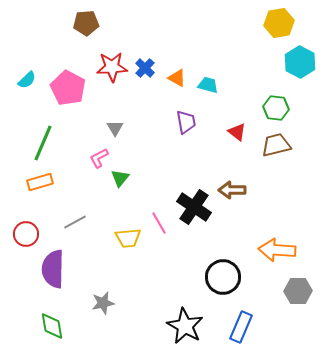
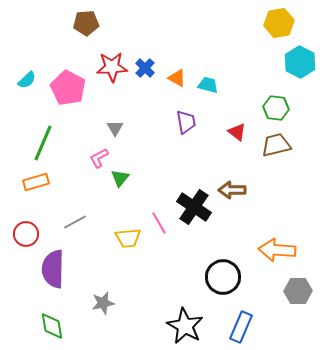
orange rectangle: moved 4 px left
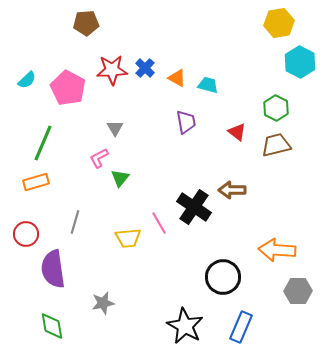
red star: moved 3 px down
green hexagon: rotated 20 degrees clockwise
gray line: rotated 45 degrees counterclockwise
purple semicircle: rotated 9 degrees counterclockwise
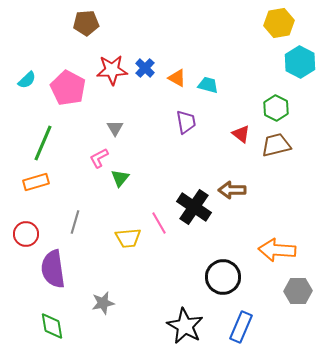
red triangle: moved 4 px right, 2 px down
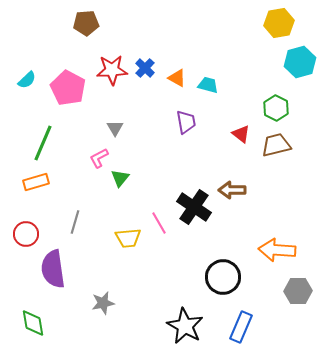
cyan hexagon: rotated 16 degrees clockwise
green diamond: moved 19 px left, 3 px up
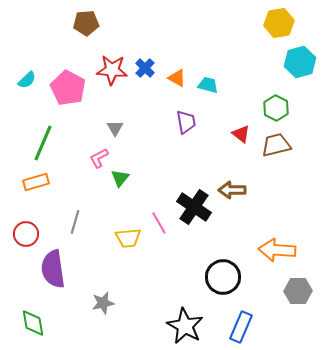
red star: rotated 8 degrees clockwise
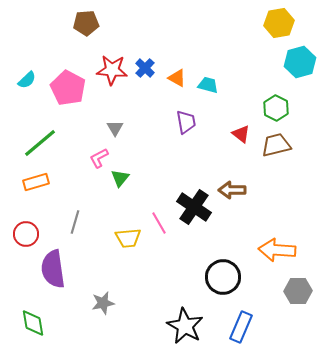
green line: moved 3 px left; rotated 27 degrees clockwise
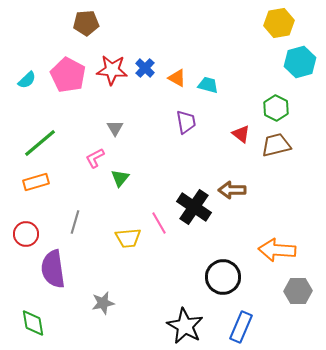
pink pentagon: moved 13 px up
pink L-shape: moved 4 px left
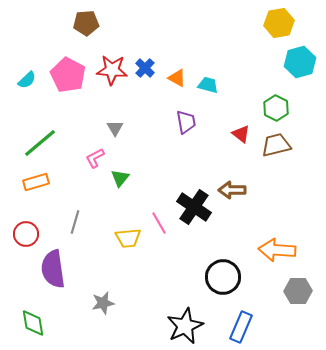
black star: rotated 18 degrees clockwise
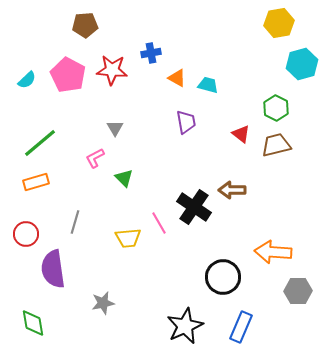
brown pentagon: moved 1 px left, 2 px down
cyan hexagon: moved 2 px right, 2 px down
blue cross: moved 6 px right, 15 px up; rotated 36 degrees clockwise
green triangle: moved 4 px right; rotated 24 degrees counterclockwise
orange arrow: moved 4 px left, 2 px down
